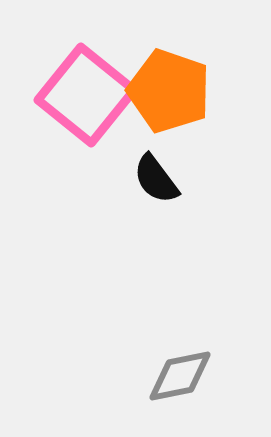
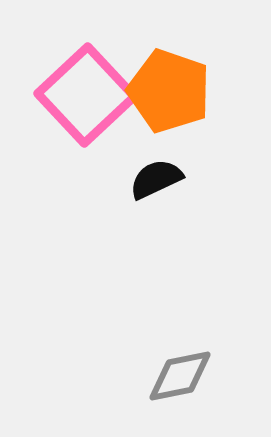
pink square: rotated 8 degrees clockwise
black semicircle: rotated 102 degrees clockwise
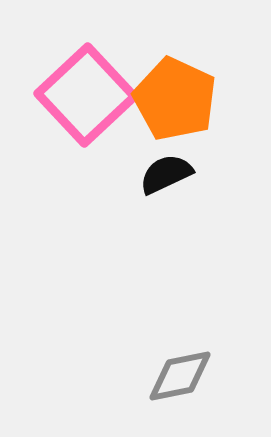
orange pentagon: moved 6 px right, 8 px down; rotated 6 degrees clockwise
black semicircle: moved 10 px right, 5 px up
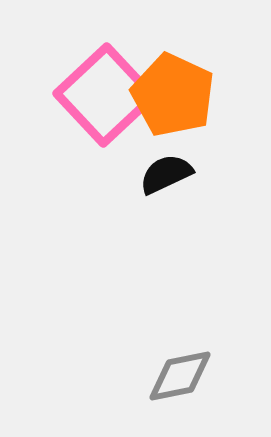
pink square: moved 19 px right
orange pentagon: moved 2 px left, 4 px up
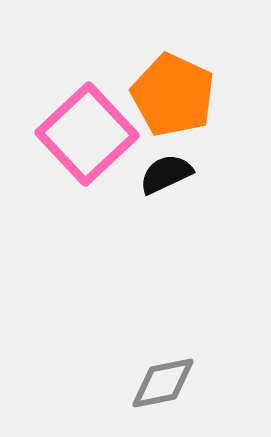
pink square: moved 18 px left, 39 px down
gray diamond: moved 17 px left, 7 px down
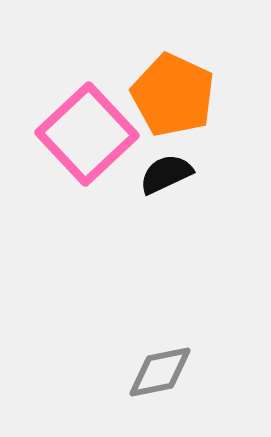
gray diamond: moved 3 px left, 11 px up
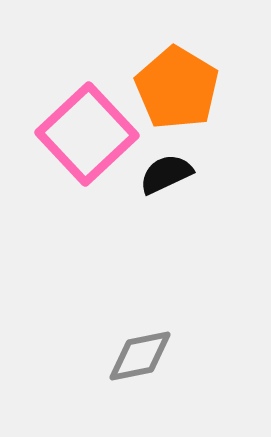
orange pentagon: moved 4 px right, 7 px up; rotated 6 degrees clockwise
gray diamond: moved 20 px left, 16 px up
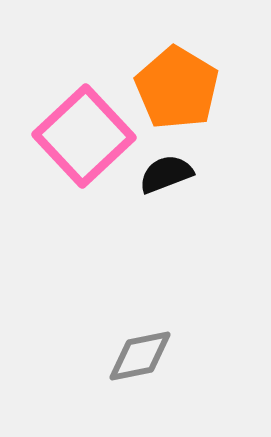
pink square: moved 3 px left, 2 px down
black semicircle: rotated 4 degrees clockwise
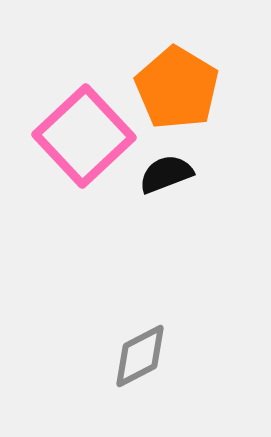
gray diamond: rotated 16 degrees counterclockwise
